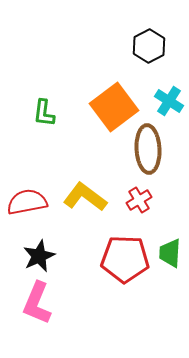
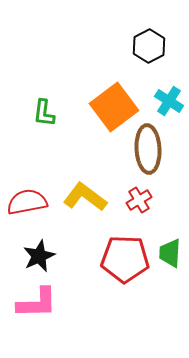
pink L-shape: rotated 114 degrees counterclockwise
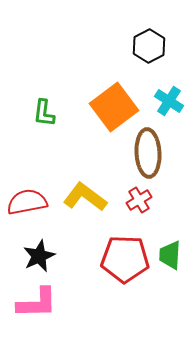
brown ellipse: moved 4 px down
green trapezoid: moved 2 px down
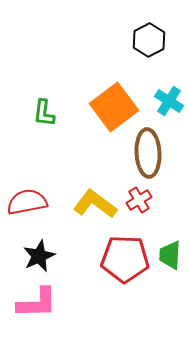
black hexagon: moved 6 px up
yellow L-shape: moved 10 px right, 7 px down
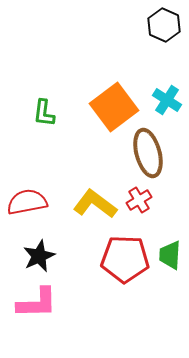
black hexagon: moved 15 px right, 15 px up; rotated 8 degrees counterclockwise
cyan cross: moved 2 px left, 1 px up
brown ellipse: rotated 12 degrees counterclockwise
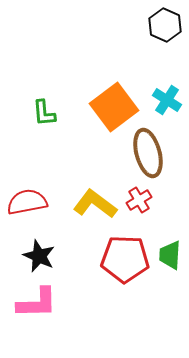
black hexagon: moved 1 px right
green L-shape: rotated 12 degrees counterclockwise
black star: rotated 24 degrees counterclockwise
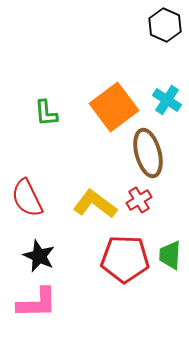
green L-shape: moved 2 px right
red semicircle: moved 4 px up; rotated 105 degrees counterclockwise
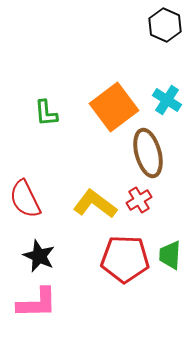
red semicircle: moved 2 px left, 1 px down
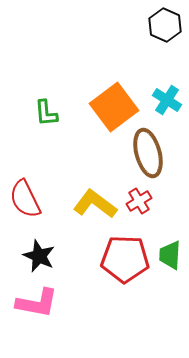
red cross: moved 1 px down
pink L-shape: rotated 12 degrees clockwise
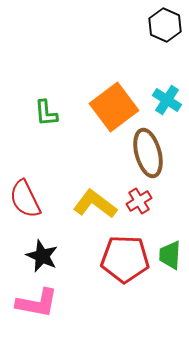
black star: moved 3 px right
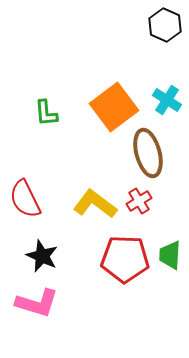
pink L-shape: rotated 6 degrees clockwise
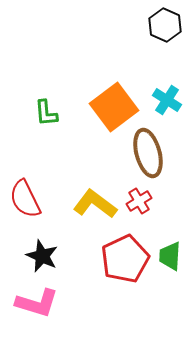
green trapezoid: moved 1 px down
red pentagon: rotated 27 degrees counterclockwise
